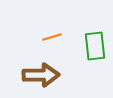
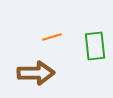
brown arrow: moved 5 px left, 2 px up
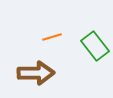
green rectangle: rotated 32 degrees counterclockwise
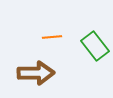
orange line: rotated 12 degrees clockwise
